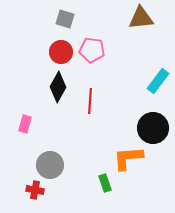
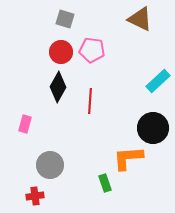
brown triangle: moved 1 px left, 1 px down; rotated 32 degrees clockwise
cyan rectangle: rotated 10 degrees clockwise
red cross: moved 6 px down; rotated 18 degrees counterclockwise
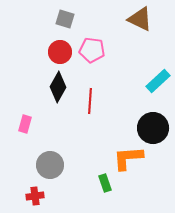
red circle: moved 1 px left
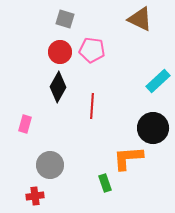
red line: moved 2 px right, 5 px down
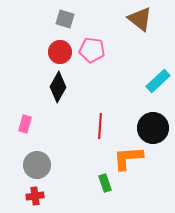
brown triangle: rotated 12 degrees clockwise
red line: moved 8 px right, 20 px down
gray circle: moved 13 px left
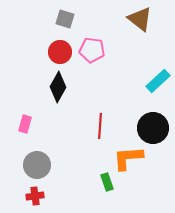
green rectangle: moved 2 px right, 1 px up
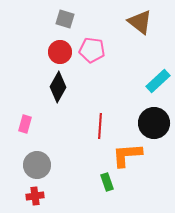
brown triangle: moved 3 px down
black circle: moved 1 px right, 5 px up
orange L-shape: moved 1 px left, 3 px up
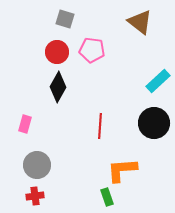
red circle: moved 3 px left
orange L-shape: moved 5 px left, 15 px down
green rectangle: moved 15 px down
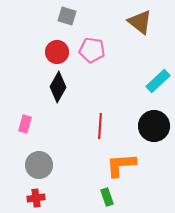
gray square: moved 2 px right, 3 px up
black circle: moved 3 px down
gray circle: moved 2 px right
orange L-shape: moved 1 px left, 5 px up
red cross: moved 1 px right, 2 px down
